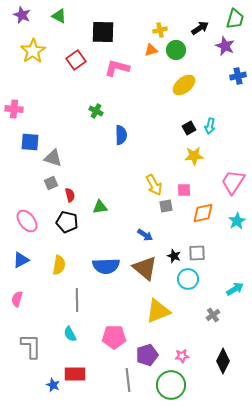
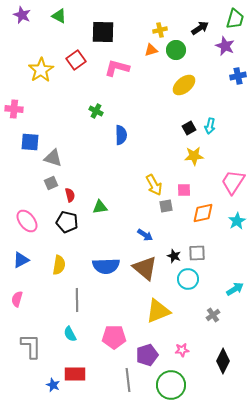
yellow star at (33, 51): moved 8 px right, 19 px down
pink star at (182, 356): moved 6 px up
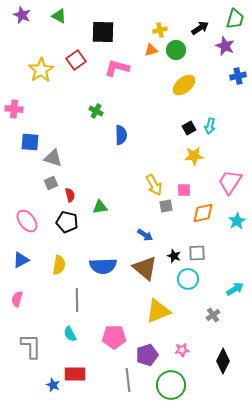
pink trapezoid at (233, 182): moved 3 px left
blue semicircle at (106, 266): moved 3 px left
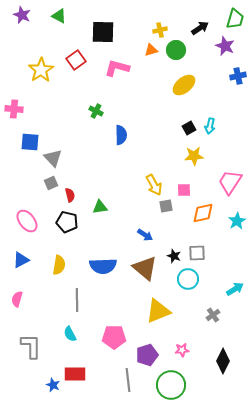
gray triangle at (53, 158): rotated 30 degrees clockwise
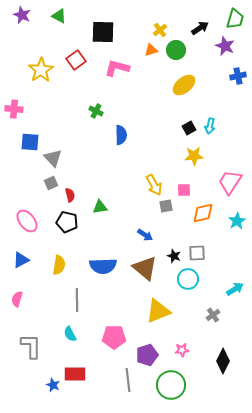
yellow cross at (160, 30): rotated 24 degrees counterclockwise
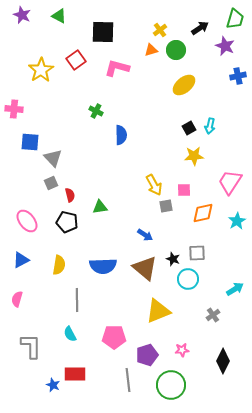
black star at (174, 256): moved 1 px left, 3 px down
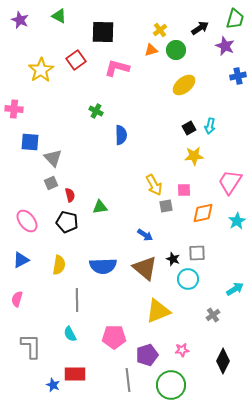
purple star at (22, 15): moved 2 px left, 5 px down
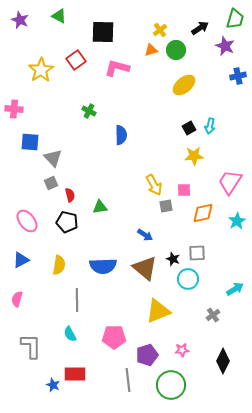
green cross at (96, 111): moved 7 px left
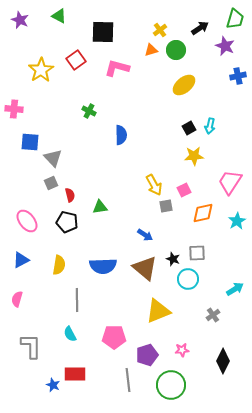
pink square at (184, 190): rotated 24 degrees counterclockwise
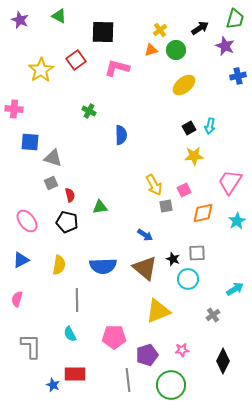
gray triangle at (53, 158): rotated 30 degrees counterclockwise
